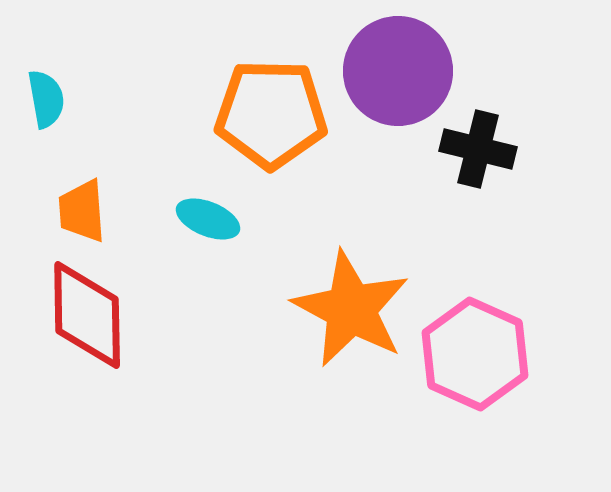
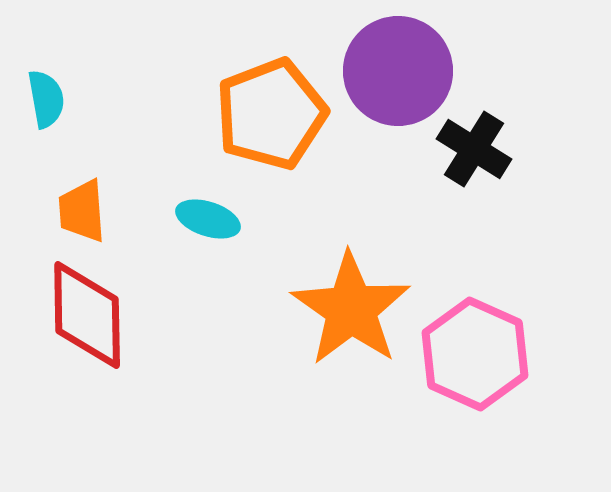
orange pentagon: rotated 22 degrees counterclockwise
black cross: moved 4 px left; rotated 18 degrees clockwise
cyan ellipse: rotated 4 degrees counterclockwise
orange star: rotated 7 degrees clockwise
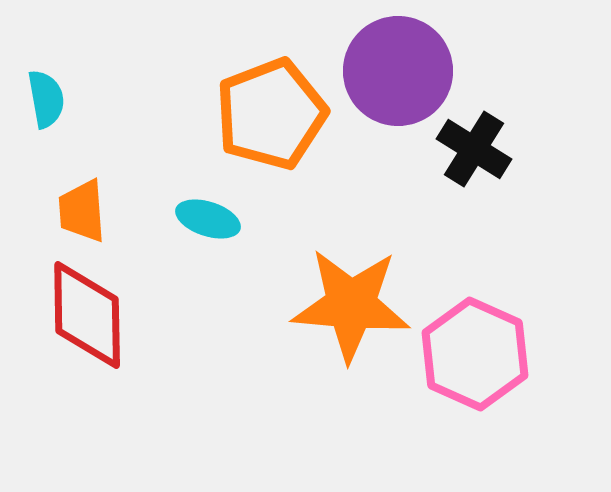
orange star: moved 4 px up; rotated 30 degrees counterclockwise
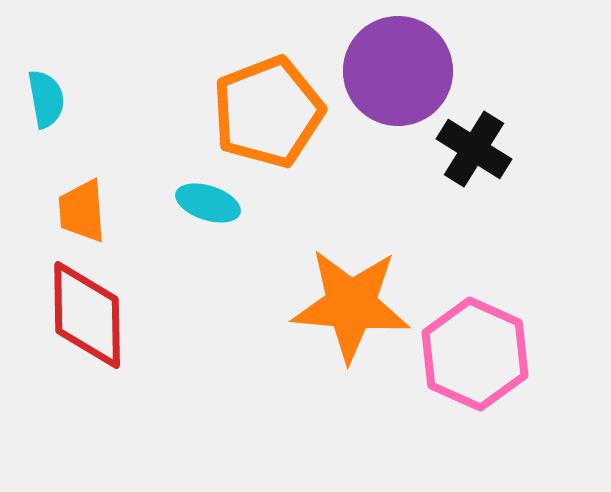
orange pentagon: moved 3 px left, 2 px up
cyan ellipse: moved 16 px up
